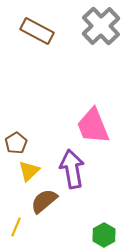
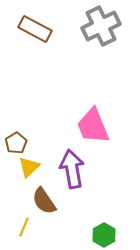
gray cross: rotated 18 degrees clockwise
brown rectangle: moved 2 px left, 2 px up
yellow triangle: moved 4 px up
brown semicircle: rotated 84 degrees counterclockwise
yellow line: moved 8 px right
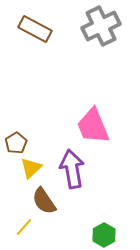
yellow triangle: moved 2 px right, 1 px down
yellow line: rotated 18 degrees clockwise
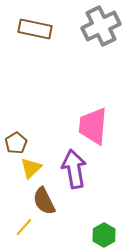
brown rectangle: rotated 16 degrees counterclockwise
pink trapezoid: rotated 27 degrees clockwise
purple arrow: moved 2 px right
brown semicircle: rotated 8 degrees clockwise
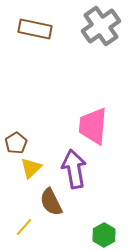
gray cross: rotated 9 degrees counterclockwise
brown semicircle: moved 7 px right, 1 px down
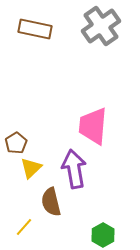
brown semicircle: rotated 12 degrees clockwise
green hexagon: moved 1 px left
